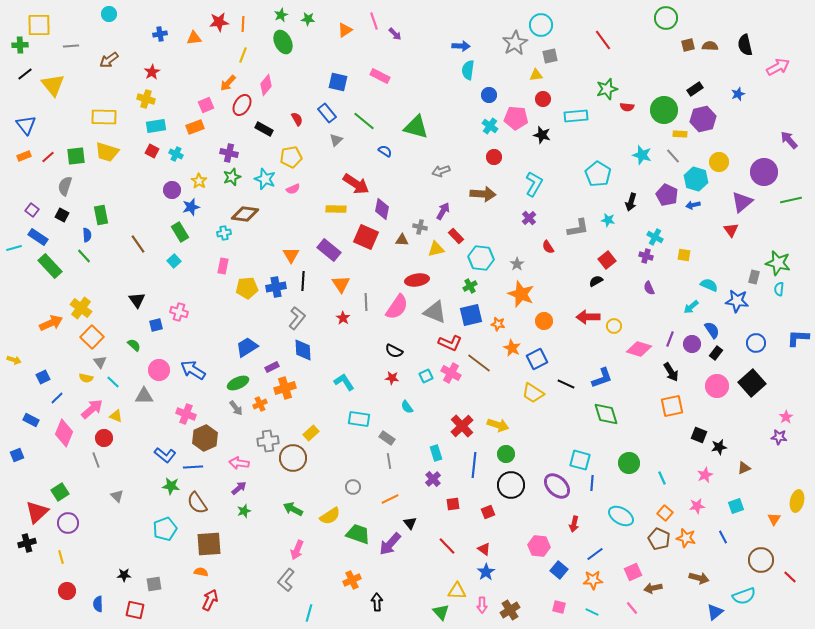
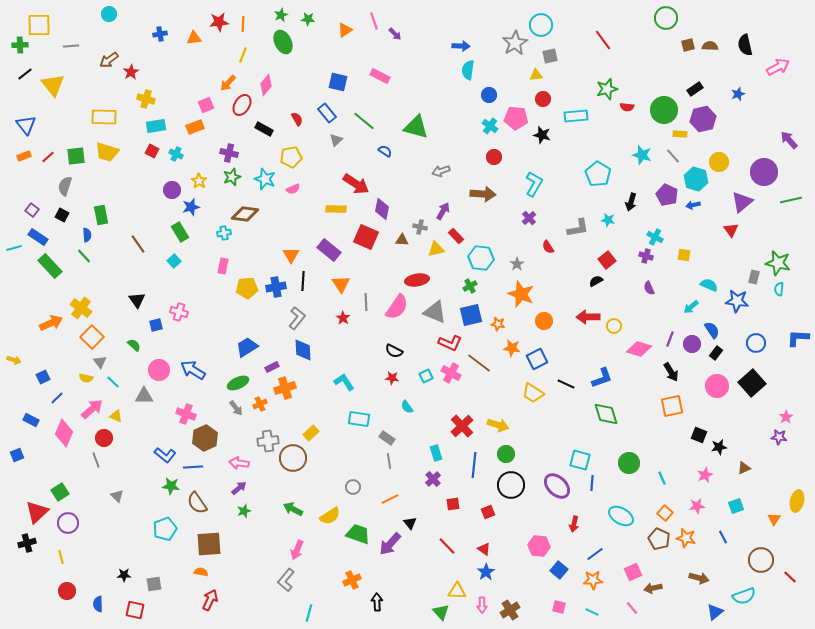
red star at (152, 72): moved 21 px left
orange star at (512, 348): rotated 18 degrees counterclockwise
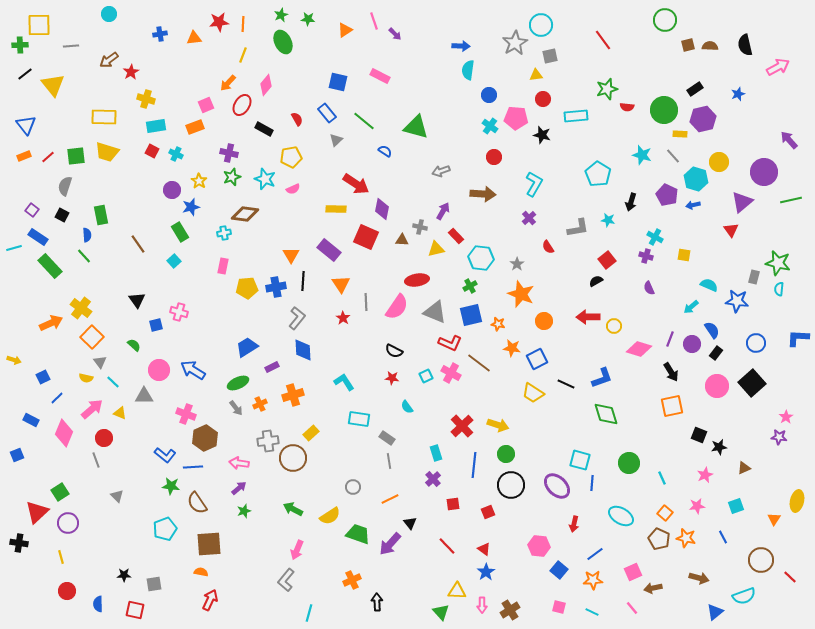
green circle at (666, 18): moved 1 px left, 2 px down
orange cross at (285, 388): moved 8 px right, 7 px down
yellow triangle at (116, 416): moved 4 px right, 3 px up
black cross at (27, 543): moved 8 px left; rotated 24 degrees clockwise
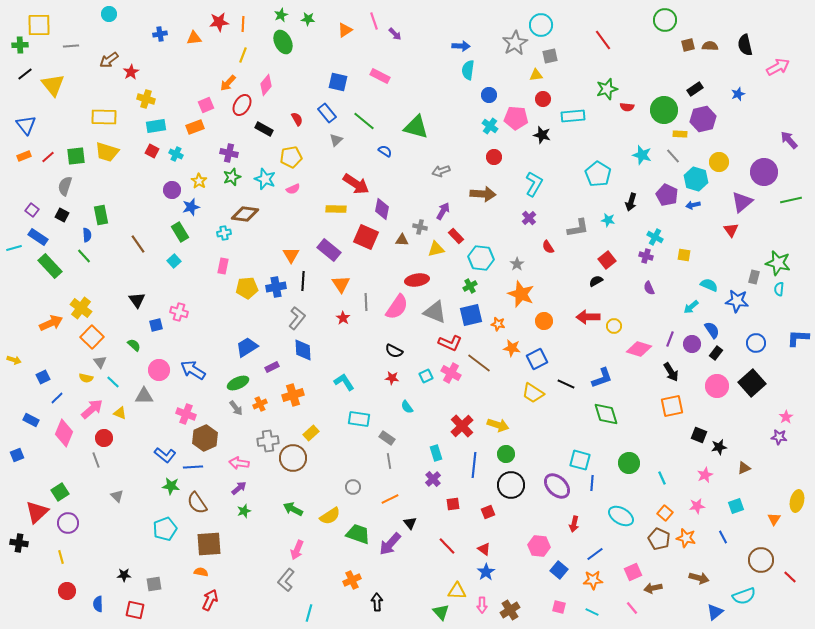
cyan rectangle at (576, 116): moved 3 px left
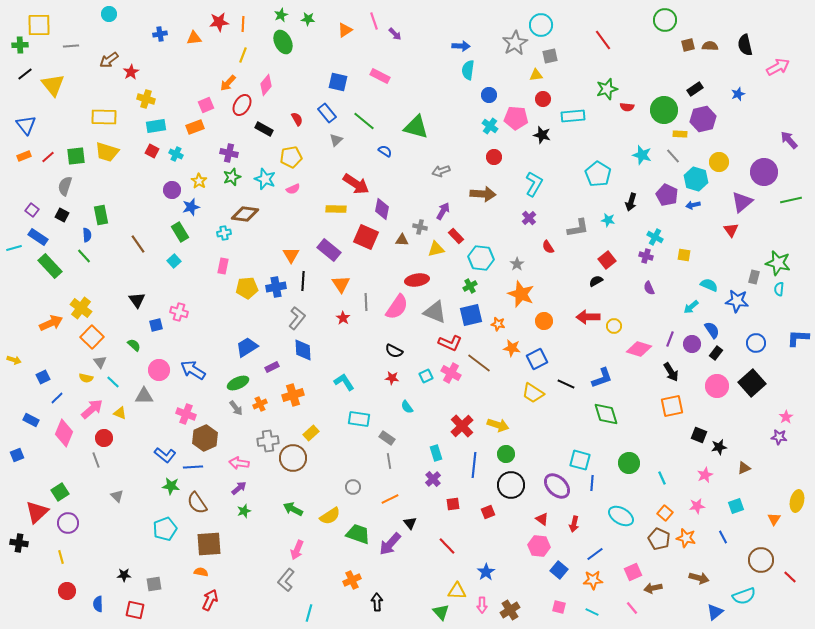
red triangle at (484, 549): moved 58 px right, 30 px up
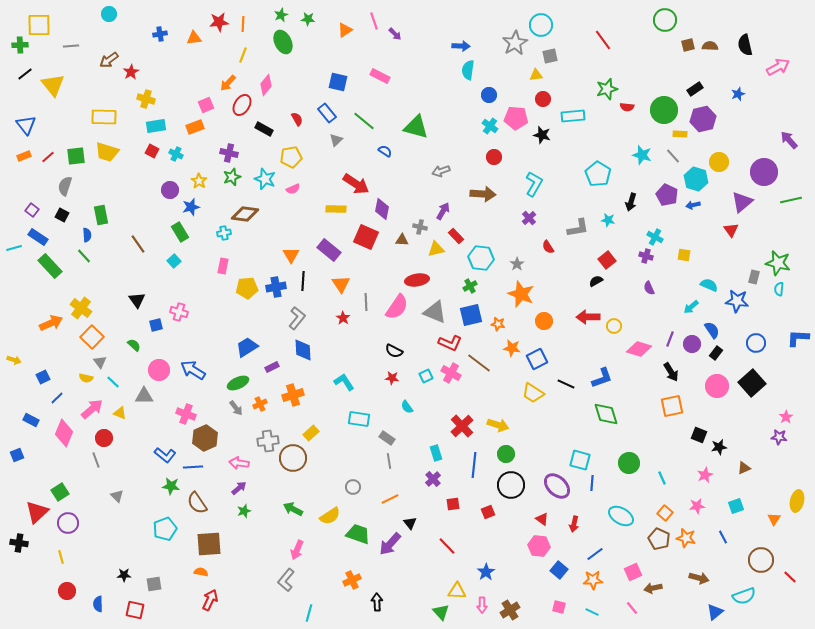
purple circle at (172, 190): moved 2 px left
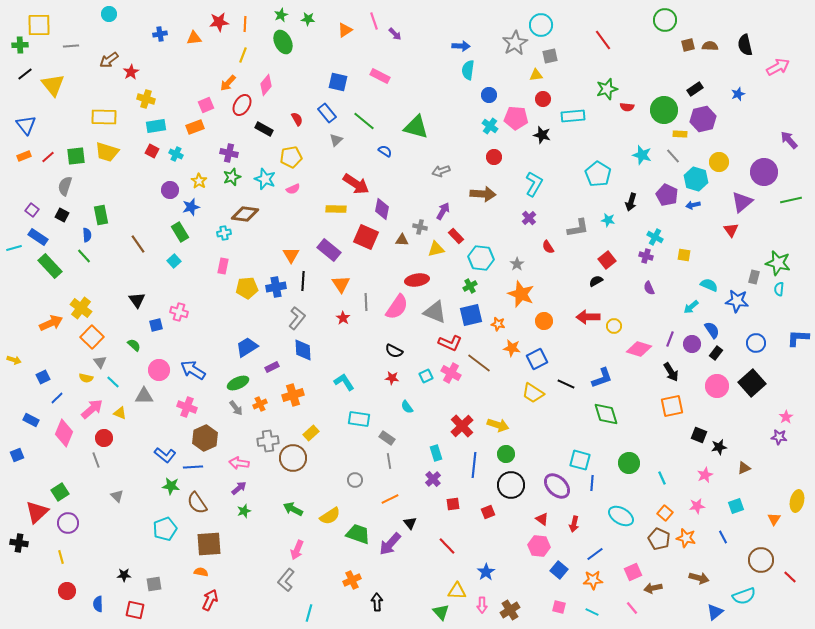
orange line at (243, 24): moved 2 px right
pink cross at (186, 414): moved 1 px right, 7 px up
gray circle at (353, 487): moved 2 px right, 7 px up
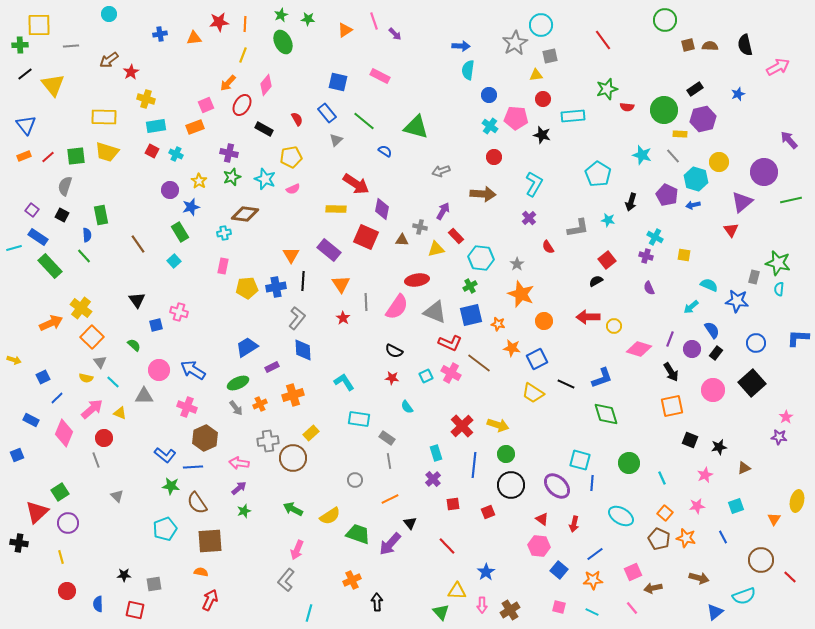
purple circle at (692, 344): moved 5 px down
pink circle at (717, 386): moved 4 px left, 4 px down
black square at (699, 435): moved 9 px left, 5 px down
brown square at (209, 544): moved 1 px right, 3 px up
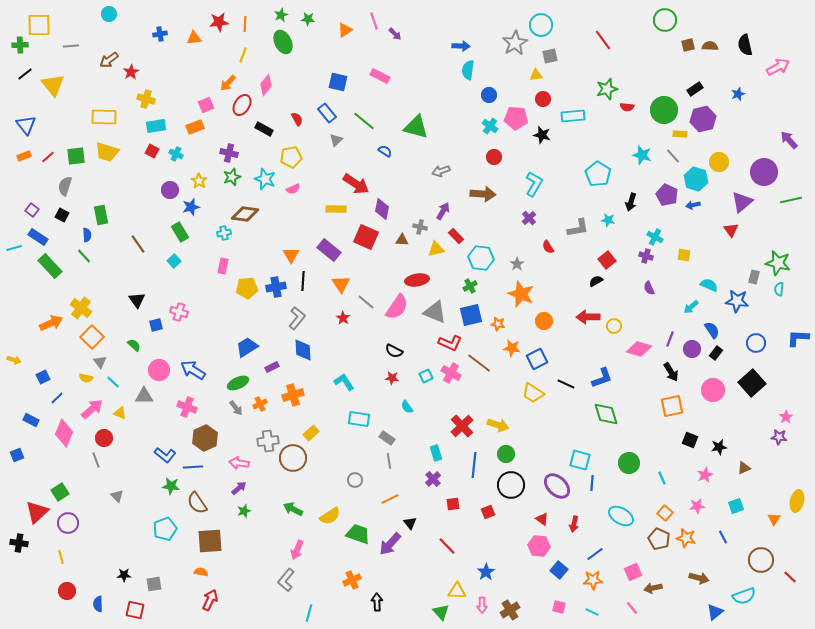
gray line at (366, 302): rotated 48 degrees counterclockwise
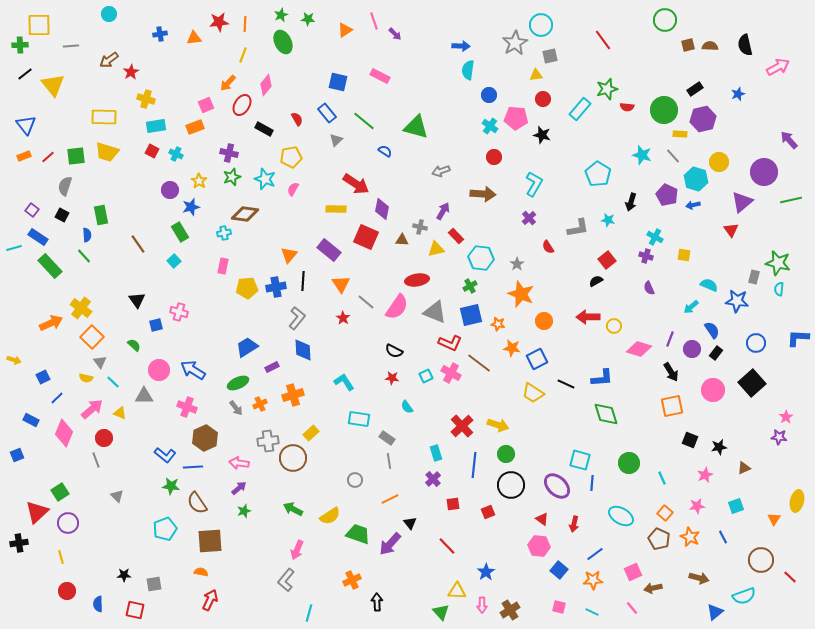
cyan rectangle at (573, 116): moved 7 px right, 7 px up; rotated 45 degrees counterclockwise
pink semicircle at (293, 189): rotated 144 degrees clockwise
orange triangle at (291, 255): moved 2 px left; rotated 12 degrees clockwise
blue L-shape at (602, 378): rotated 15 degrees clockwise
orange star at (686, 538): moved 4 px right, 1 px up; rotated 12 degrees clockwise
black cross at (19, 543): rotated 18 degrees counterclockwise
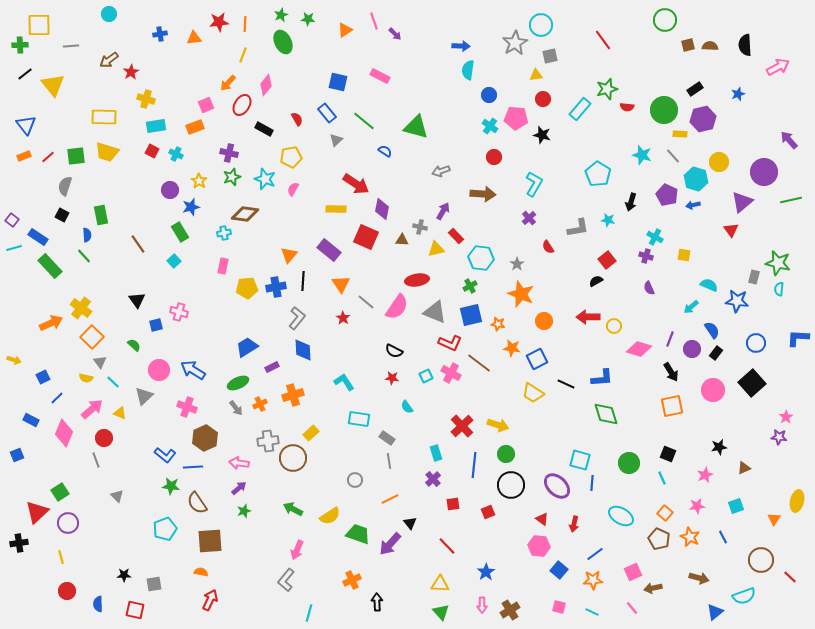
black semicircle at (745, 45): rotated 10 degrees clockwise
purple square at (32, 210): moved 20 px left, 10 px down
gray triangle at (144, 396): rotated 42 degrees counterclockwise
black square at (690, 440): moved 22 px left, 14 px down
yellow triangle at (457, 591): moved 17 px left, 7 px up
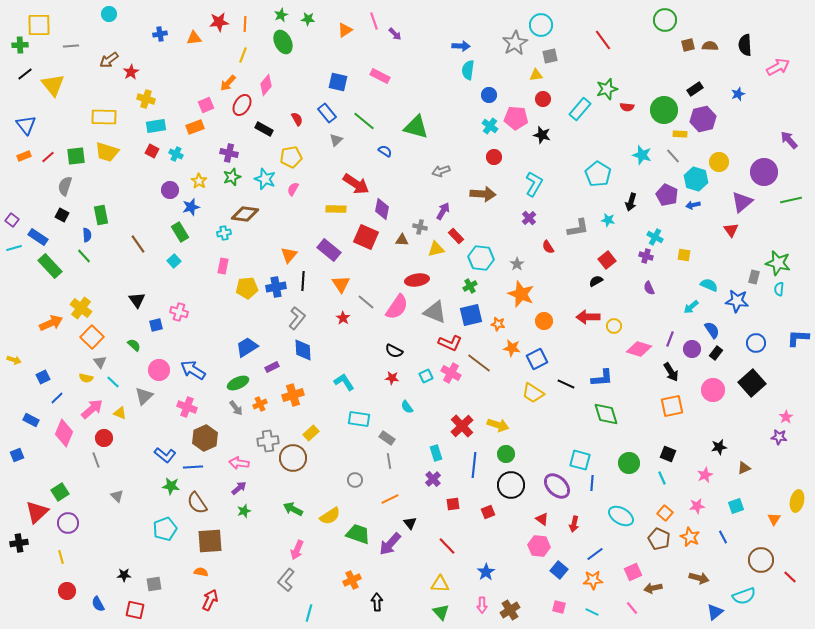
blue semicircle at (98, 604): rotated 28 degrees counterclockwise
